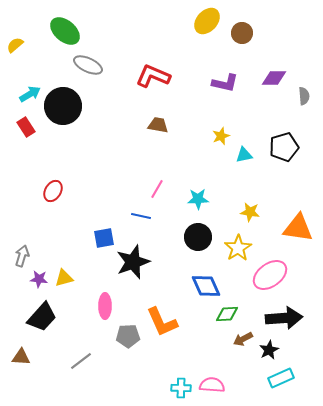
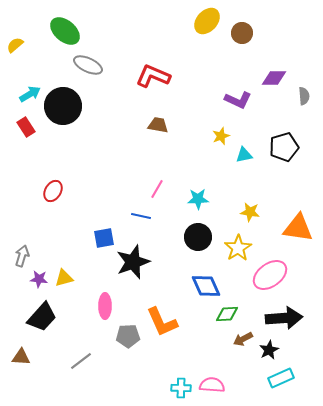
purple L-shape at (225, 83): moved 13 px right, 17 px down; rotated 12 degrees clockwise
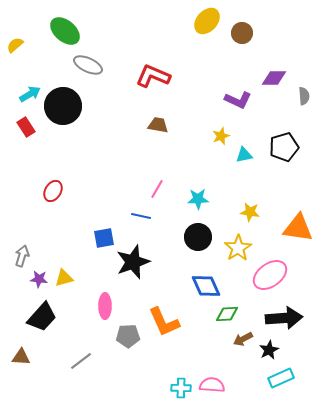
orange L-shape at (162, 322): moved 2 px right
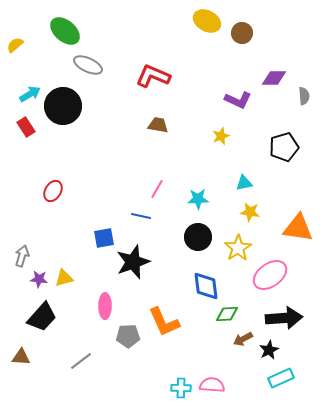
yellow ellipse at (207, 21): rotated 76 degrees clockwise
cyan triangle at (244, 155): moved 28 px down
blue diamond at (206, 286): rotated 16 degrees clockwise
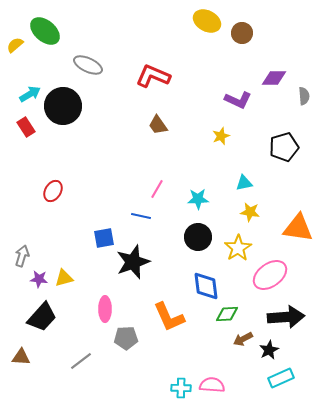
green ellipse at (65, 31): moved 20 px left
brown trapezoid at (158, 125): rotated 135 degrees counterclockwise
pink ellipse at (105, 306): moved 3 px down
black arrow at (284, 318): moved 2 px right, 1 px up
orange L-shape at (164, 322): moved 5 px right, 5 px up
gray pentagon at (128, 336): moved 2 px left, 2 px down
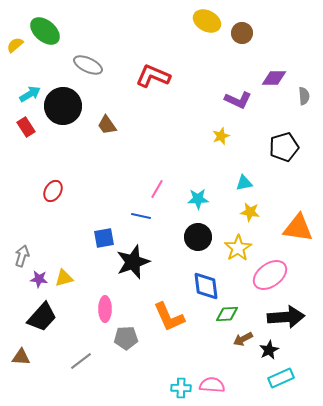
brown trapezoid at (158, 125): moved 51 px left
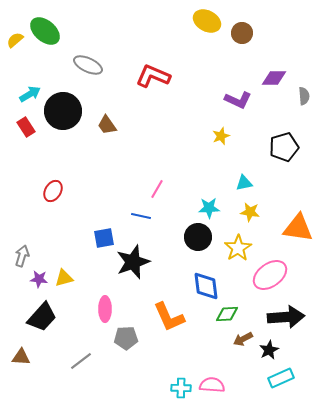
yellow semicircle at (15, 45): moved 5 px up
black circle at (63, 106): moved 5 px down
cyan star at (198, 199): moved 11 px right, 9 px down
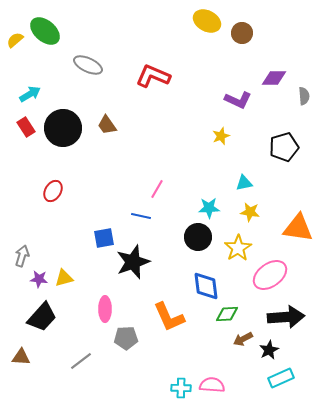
black circle at (63, 111): moved 17 px down
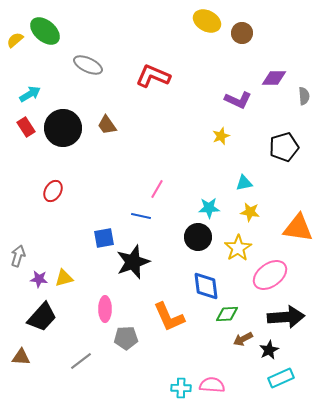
gray arrow at (22, 256): moved 4 px left
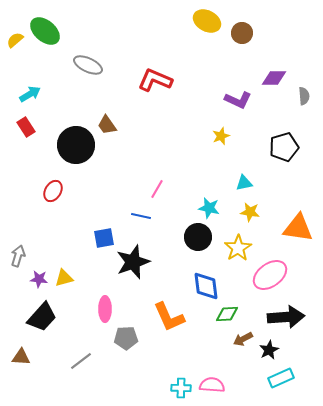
red L-shape at (153, 76): moved 2 px right, 4 px down
black circle at (63, 128): moved 13 px right, 17 px down
cyan star at (209, 208): rotated 15 degrees clockwise
